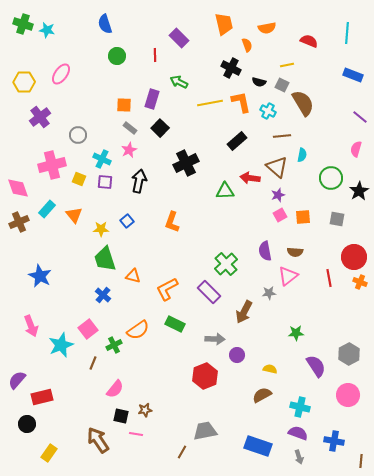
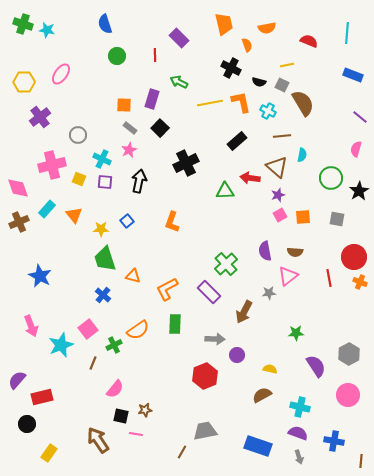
green rectangle at (175, 324): rotated 66 degrees clockwise
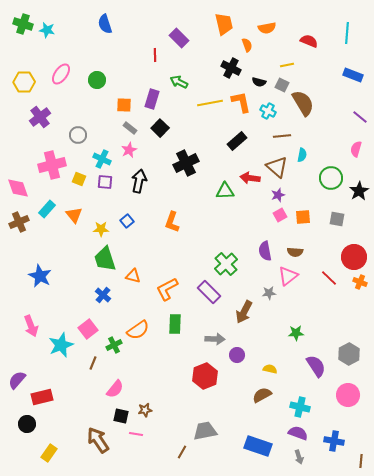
green circle at (117, 56): moved 20 px left, 24 px down
red line at (329, 278): rotated 36 degrees counterclockwise
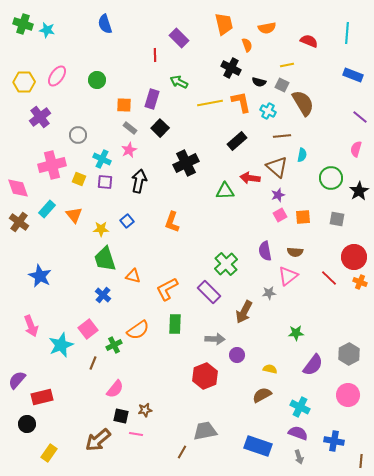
pink ellipse at (61, 74): moved 4 px left, 2 px down
brown cross at (19, 222): rotated 30 degrees counterclockwise
purple semicircle at (316, 366): moved 3 px left, 1 px up; rotated 70 degrees clockwise
cyan cross at (300, 407): rotated 12 degrees clockwise
brown arrow at (98, 440): rotated 96 degrees counterclockwise
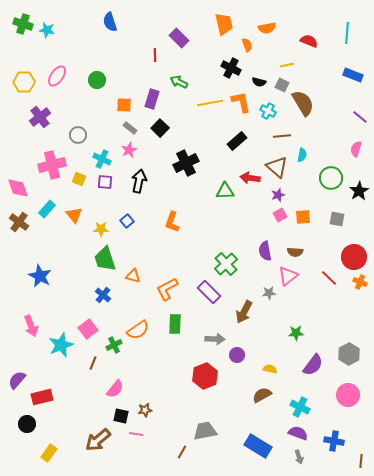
blue semicircle at (105, 24): moved 5 px right, 2 px up
blue rectangle at (258, 446): rotated 12 degrees clockwise
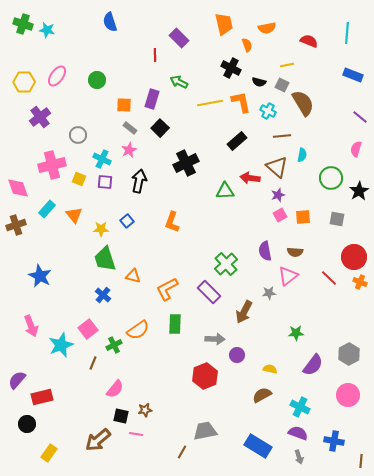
brown cross at (19, 222): moved 3 px left, 3 px down; rotated 36 degrees clockwise
